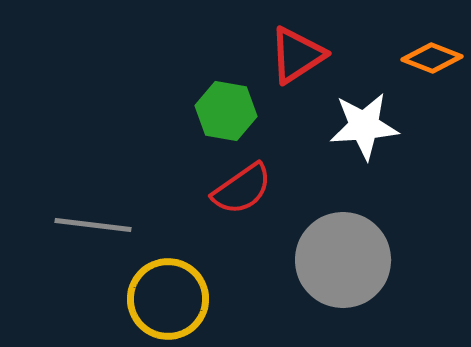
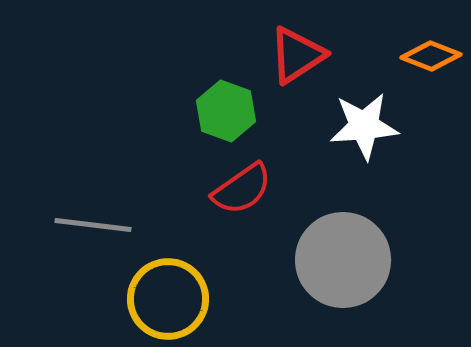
orange diamond: moved 1 px left, 2 px up
green hexagon: rotated 10 degrees clockwise
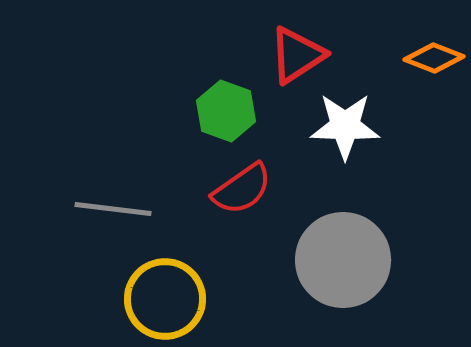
orange diamond: moved 3 px right, 2 px down
white star: moved 19 px left; rotated 6 degrees clockwise
gray line: moved 20 px right, 16 px up
yellow circle: moved 3 px left
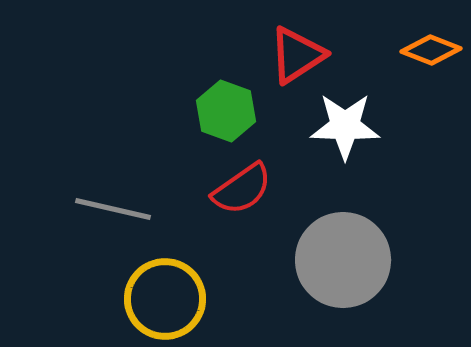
orange diamond: moved 3 px left, 8 px up
gray line: rotated 6 degrees clockwise
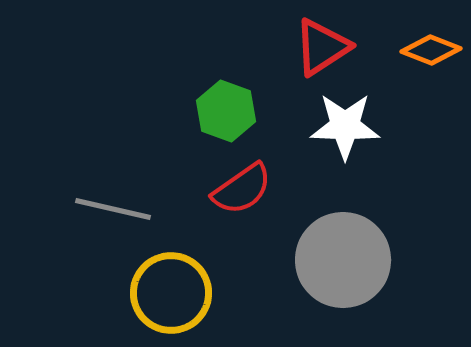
red triangle: moved 25 px right, 8 px up
yellow circle: moved 6 px right, 6 px up
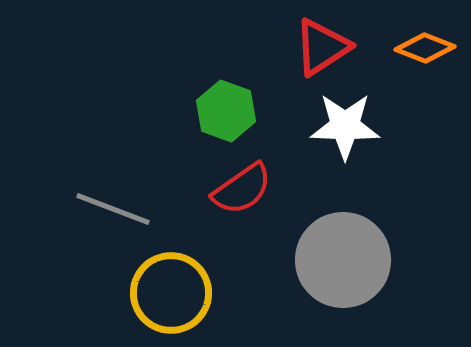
orange diamond: moved 6 px left, 2 px up
gray line: rotated 8 degrees clockwise
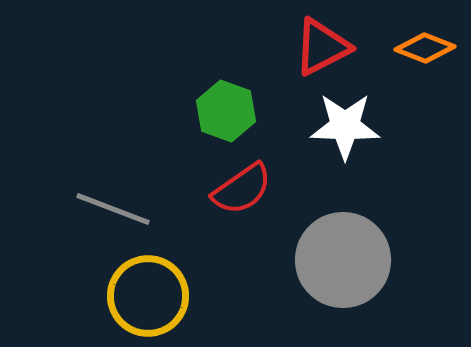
red triangle: rotated 6 degrees clockwise
yellow circle: moved 23 px left, 3 px down
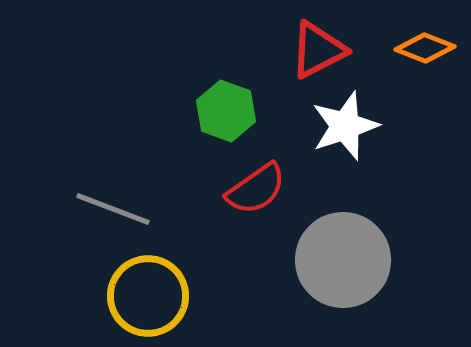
red triangle: moved 4 px left, 3 px down
white star: rotated 20 degrees counterclockwise
red semicircle: moved 14 px right
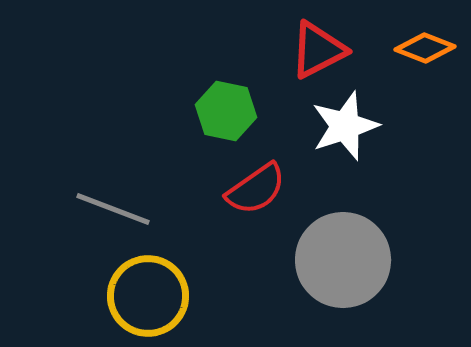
green hexagon: rotated 8 degrees counterclockwise
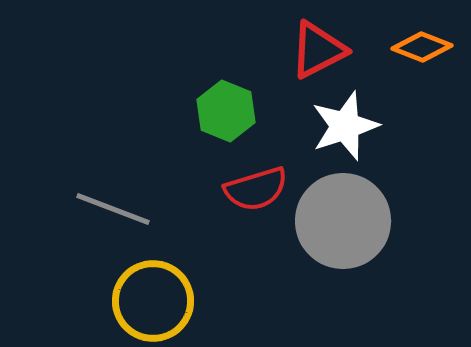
orange diamond: moved 3 px left, 1 px up
green hexagon: rotated 10 degrees clockwise
red semicircle: rotated 18 degrees clockwise
gray circle: moved 39 px up
yellow circle: moved 5 px right, 5 px down
